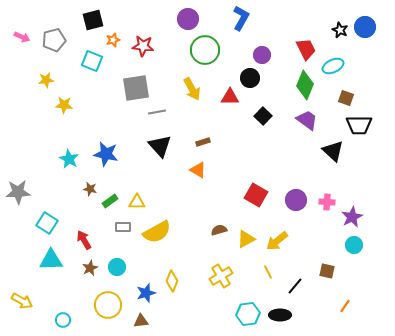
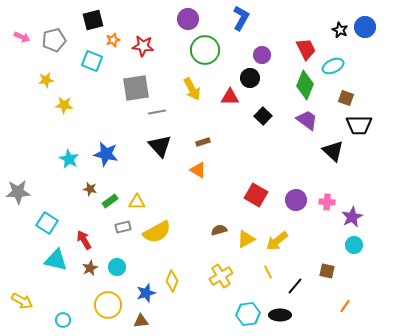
gray rectangle at (123, 227): rotated 14 degrees counterclockwise
cyan triangle at (51, 260): moved 5 px right; rotated 15 degrees clockwise
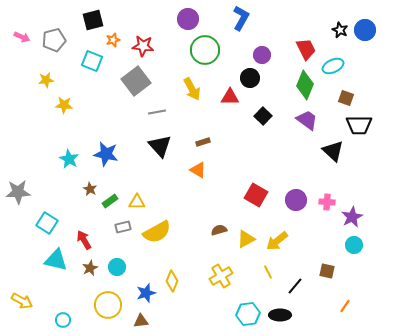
blue circle at (365, 27): moved 3 px down
gray square at (136, 88): moved 7 px up; rotated 28 degrees counterclockwise
brown star at (90, 189): rotated 16 degrees clockwise
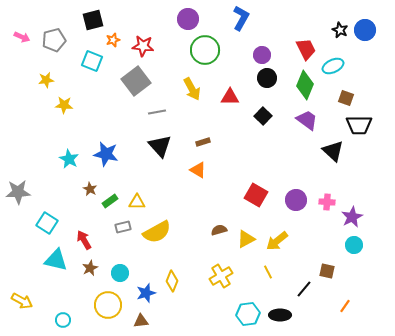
black circle at (250, 78): moved 17 px right
cyan circle at (117, 267): moved 3 px right, 6 px down
black line at (295, 286): moved 9 px right, 3 px down
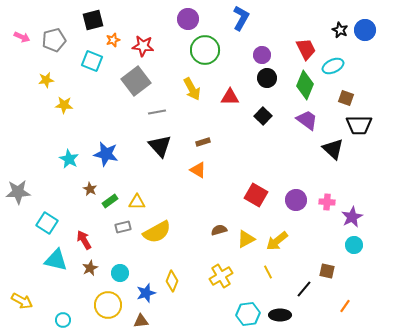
black triangle at (333, 151): moved 2 px up
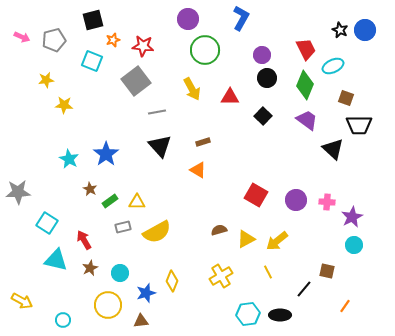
blue star at (106, 154): rotated 25 degrees clockwise
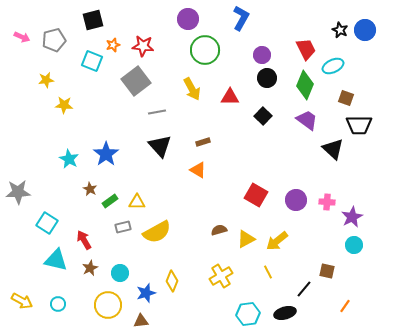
orange star at (113, 40): moved 5 px down
black ellipse at (280, 315): moved 5 px right, 2 px up; rotated 15 degrees counterclockwise
cyan circle at (63, 320): moved 5 px left, 16 px up
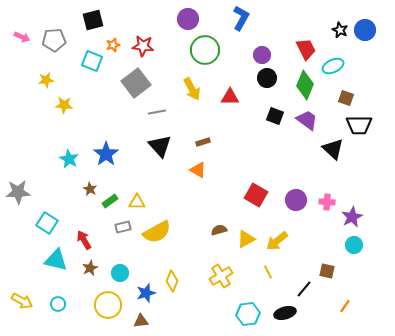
gray pentagon at (54, 40): rotated 10 degrees clockwise
gray square at (136, 81): moved 2 px down
black square at (263, 116): moved 12 px right; rotated 24 degrees counterclockwise
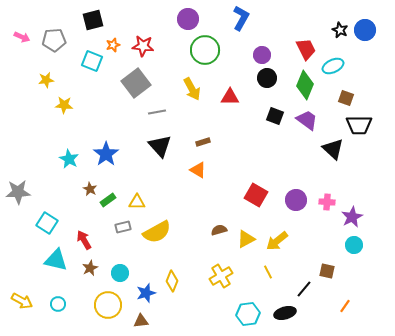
green rectangle at (110, 201): moved 2 px left, 1 px up
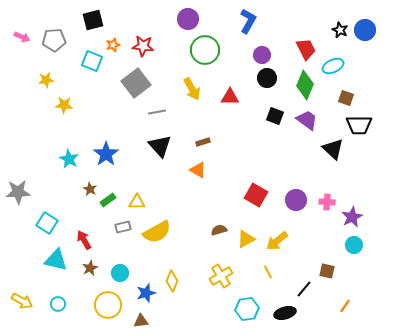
blue L-shape at (241, 18): moved 7 px right, 3 px down
cyan hexagon at (248, 314): moved 1 px left, 5 px up
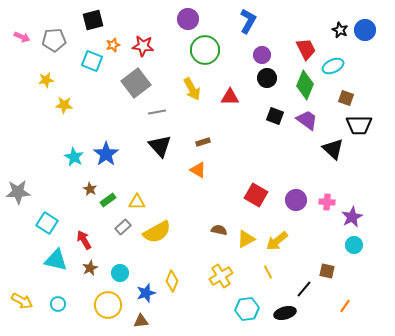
cyan star at (69, 159): moved 5 px right, 2 px up
gray rectangle at (123, 227): rotated 28 degrees counterclockwise
brown semicircle at (219, 230): rotated 28 degrees clockwise
